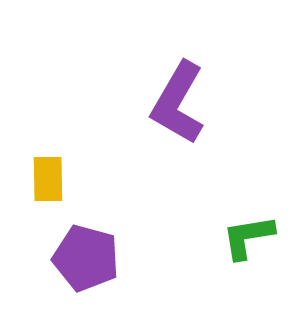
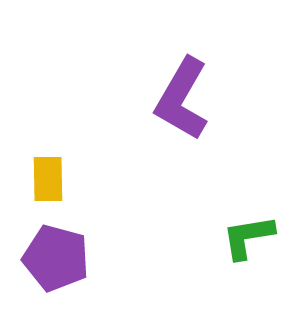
purple L-shape: moved 4 px right, 4 px up
purple pentagon: moved 30 px left
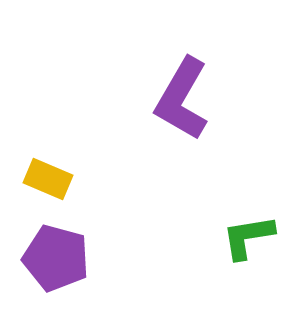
yellow rectangle: rotated 66 degrees counterclockwise
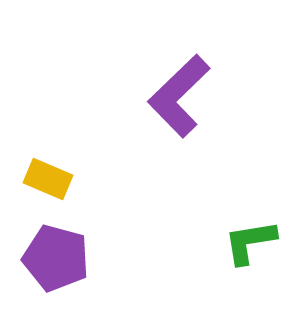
purple L-shape: moved 3 px left, 3 px up; rotated 16 degrees clockwise
green L-shape: moved 2 px right, 5 px down
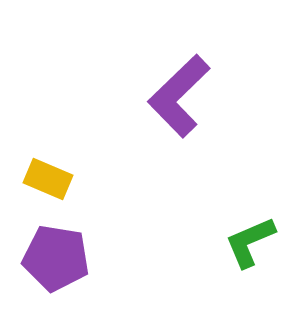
green L-shape: rotated 14 degrees counterclockwise
purple pentagon: rotated 6 degrees counterclockwise
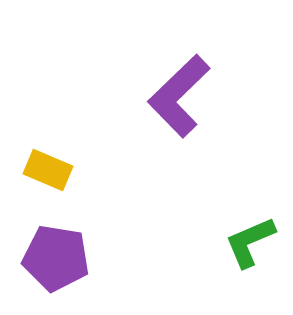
yellow rectangle: moved 9 px up
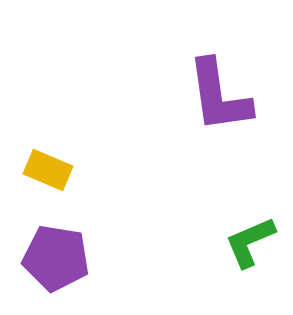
purple L-shape: moved 40 px right; rotated 54 degrees counterclockwise
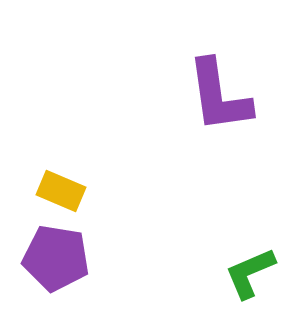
yellow rectangle: moved 13 px right, 21 px down
green L-shape: moved 31 px down
